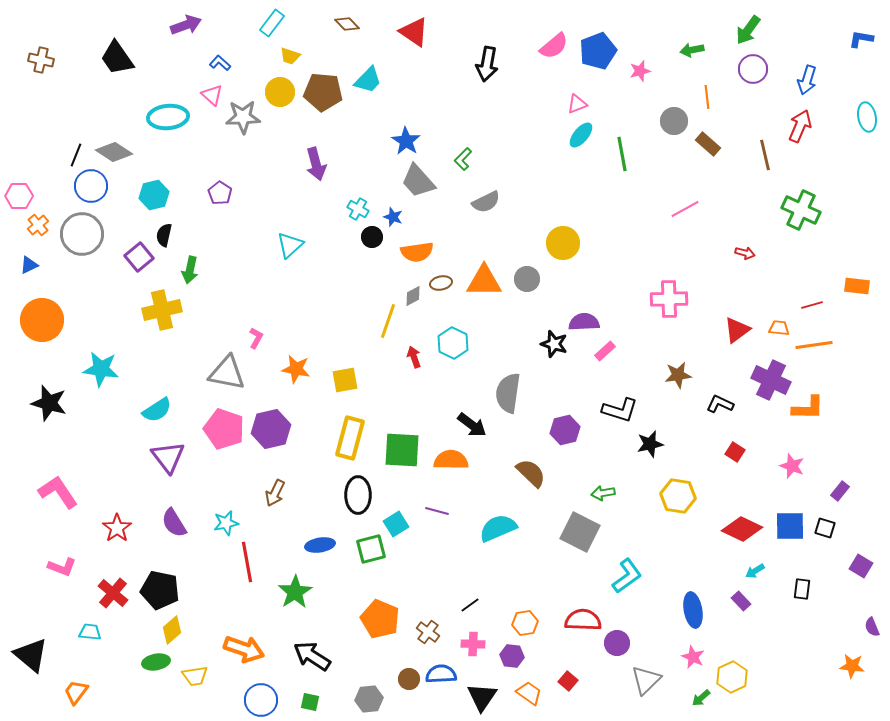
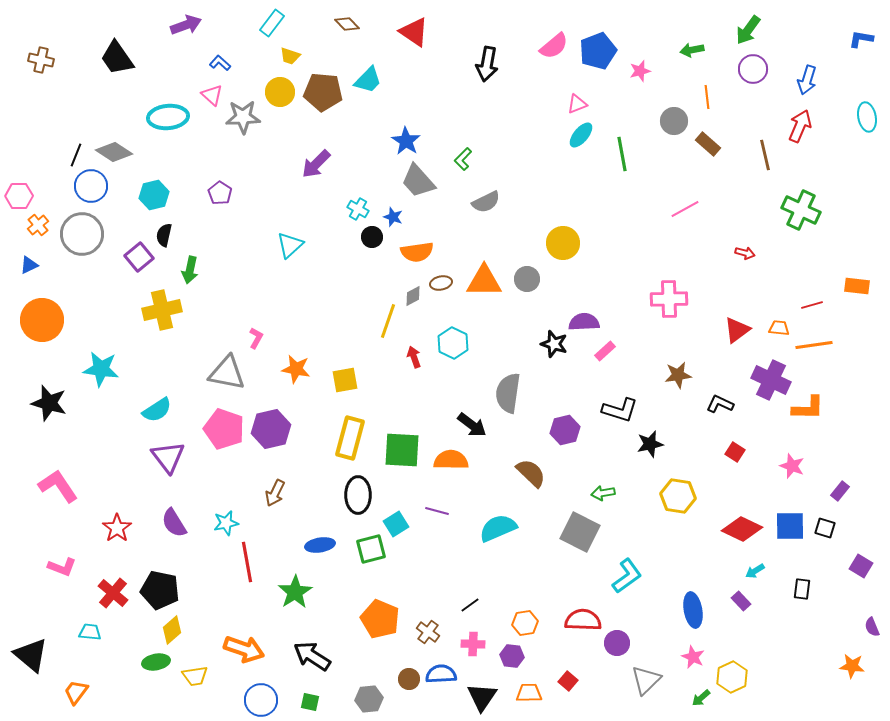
purple arrow at (316, 164): rotated 60 degrees clockwise
pink L-shape at (58, 492): moved 6 px up
orange trapezoid at (529, 693): rotated 36 degrees counterclockwise
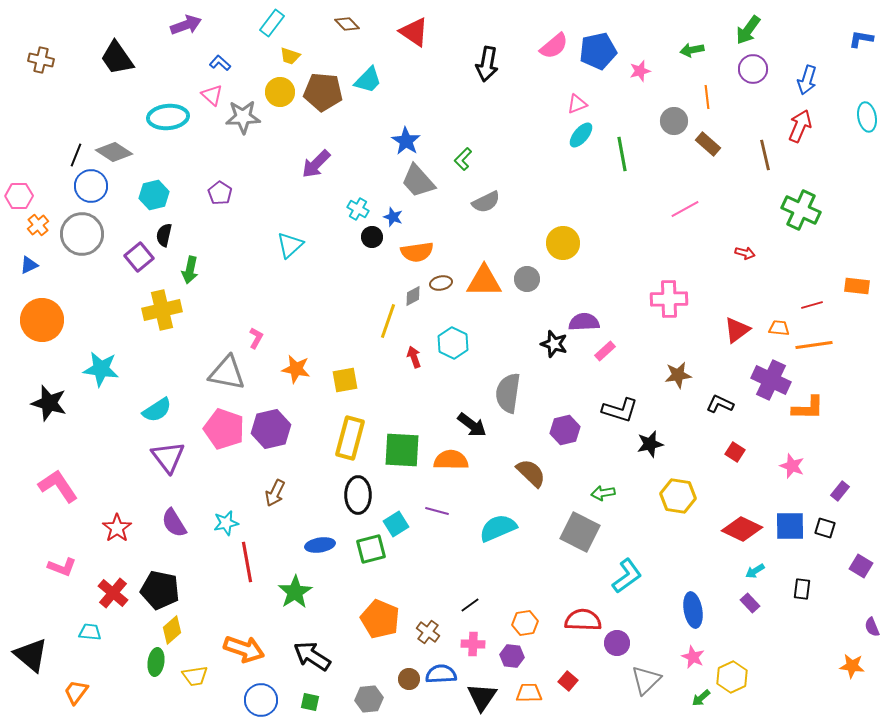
blue pentagon at (598, 51): rotated 9 degrees clockwise
purple rectangle at (741, 601): moved 9 px right, 2 px down
green ellipse at (156, 662): rotated 72 degrees counterclockwise
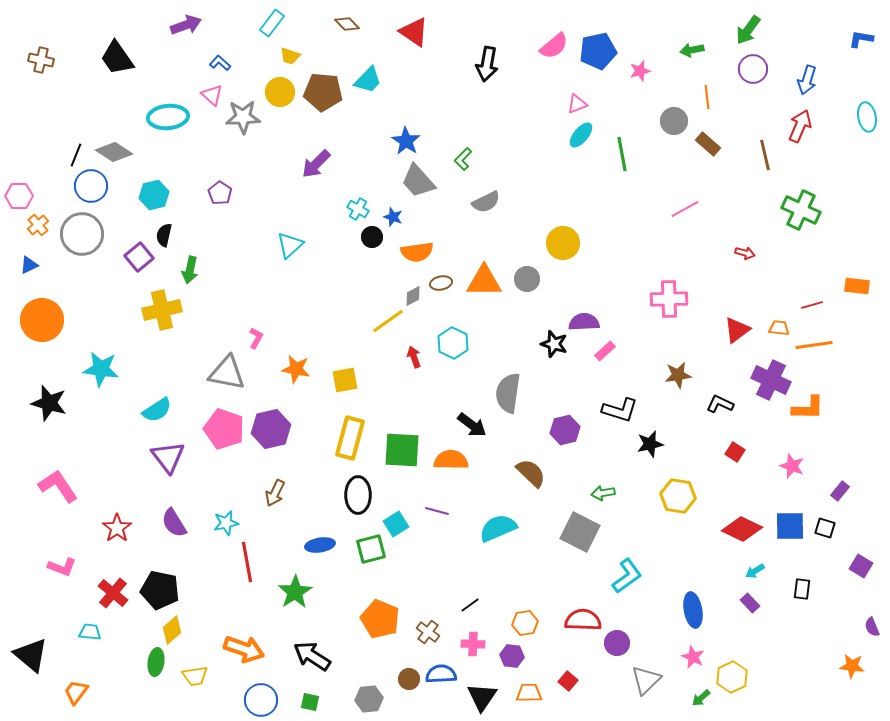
yellow line at (388, 321): rotated 36 degrees clockwise
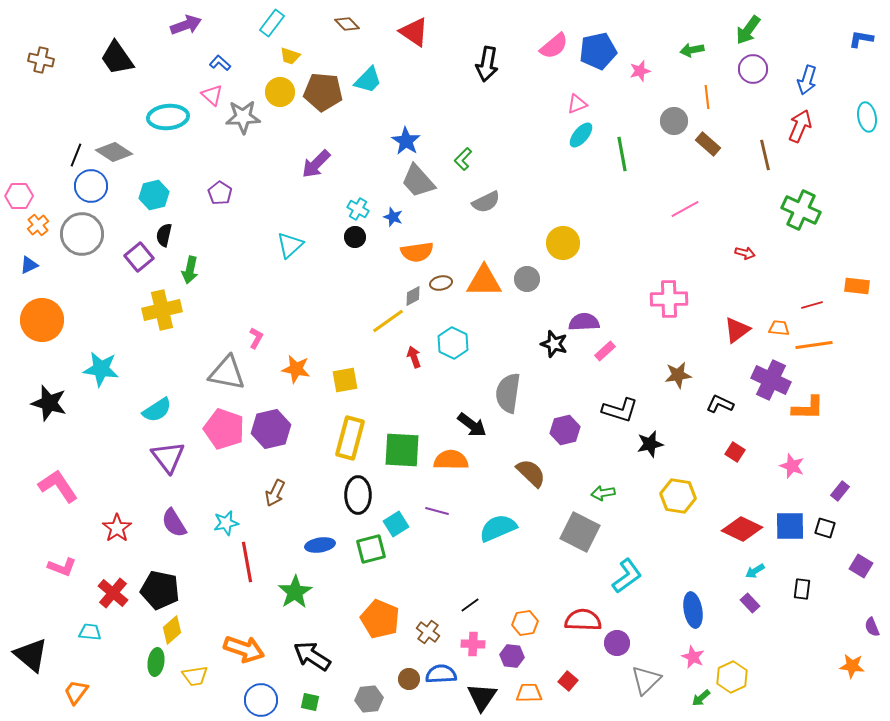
black circle at (372, 237): moved 17 px left
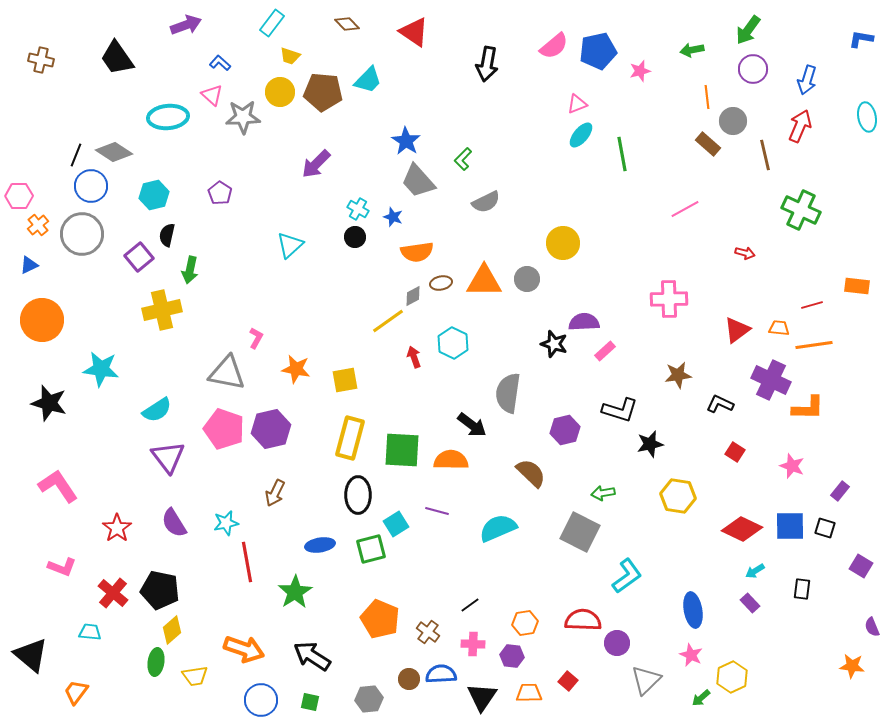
gray circle at (674, 121): moved 59 px right
black semicircle at (164, 235): moved 3 px right
pink star at (693, 657): moved 2 px left, 2 px up
